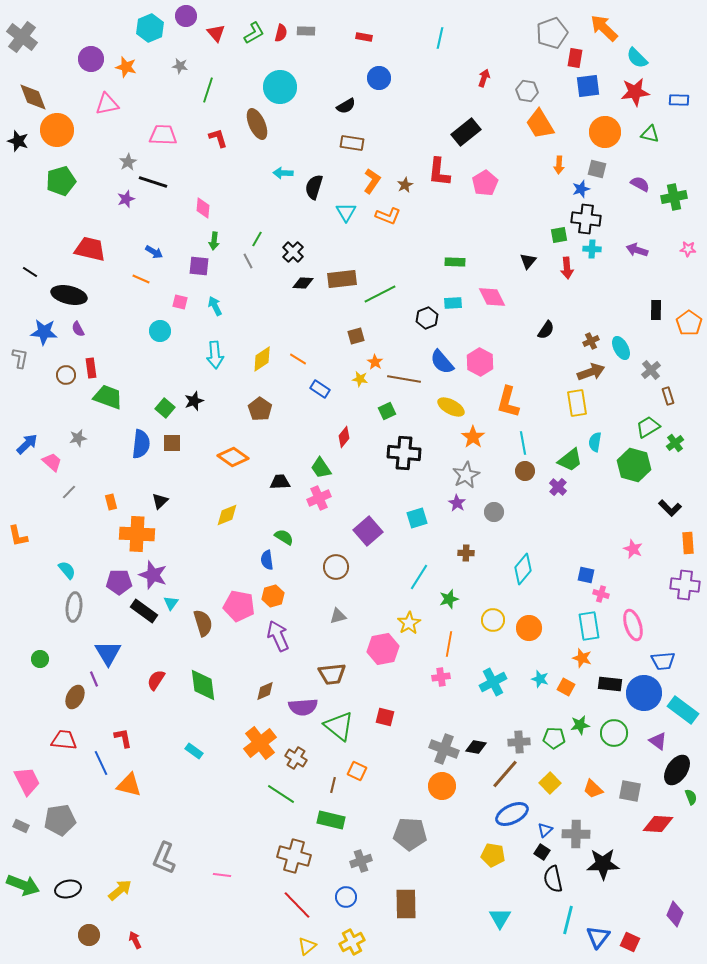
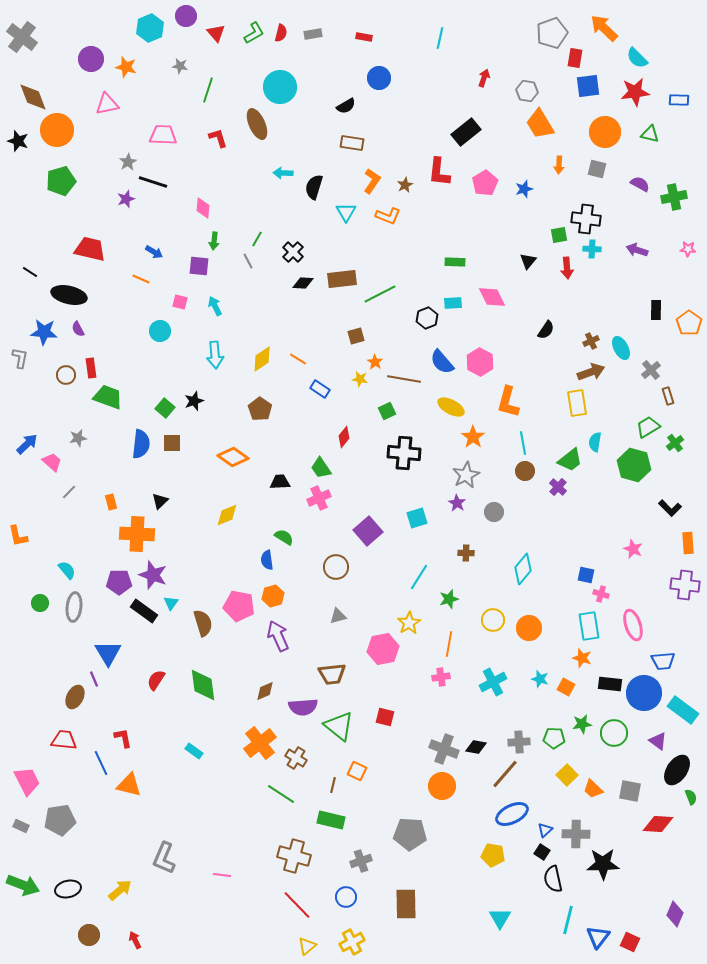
gray rectangle at (306, 31): moved 7 px right, 3 px down; rotated 12 degrees counterclockwise
blue star at (581, 189): moved 57 px left
green circle at (40, 659): moved 56 px up
green star at (580, 725): moved 2 px right, 1 px up
yellow square at (550, 783): moved 17 px right, 8 px up
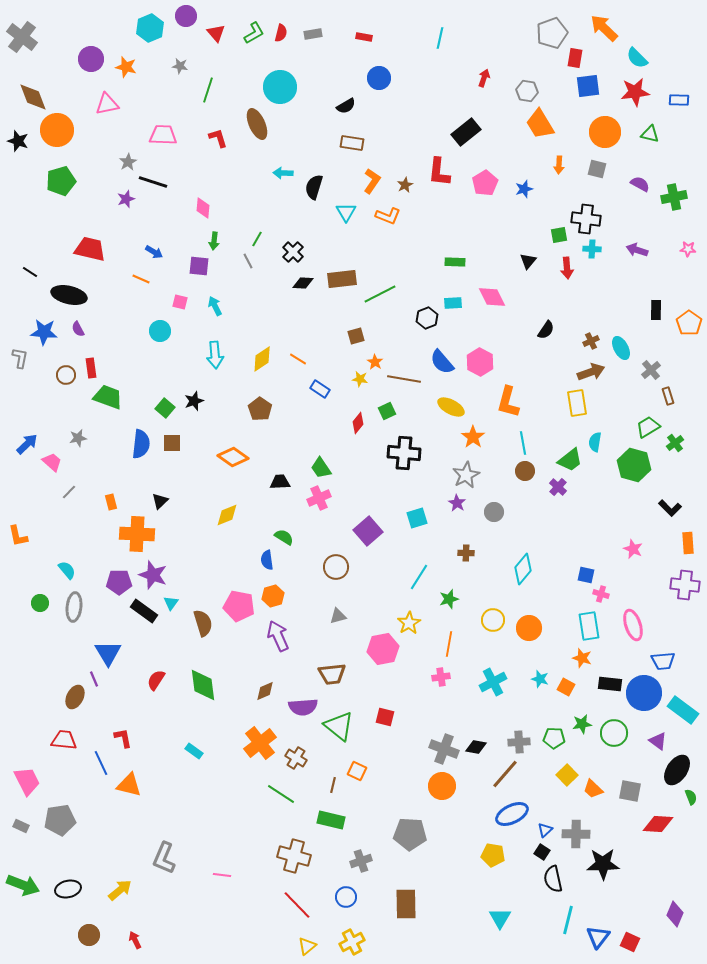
red diamond at (344, 437): moved 14 px right, 14 px up
